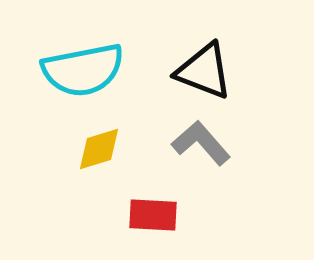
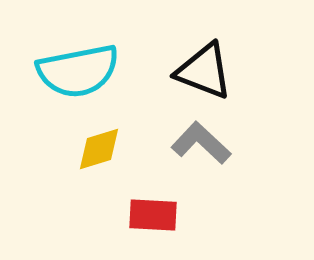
cyan semicircle: moved 5 px left, 1 px down
gray L-shape: rotated 6 degrees counterclockwise
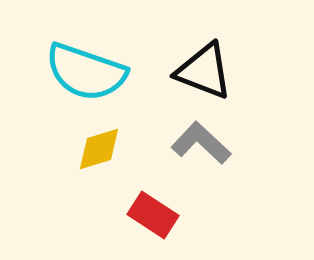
cyan semicircle: moved 8 px right, 1 px down; rotated 30 degrees clockwise
red rectangle: rotated 30 degrees clockwise
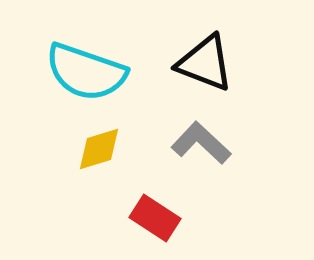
black triangle: moved 1 px right, 8 px up
red rectangle: moved 2 px right, 3 px down
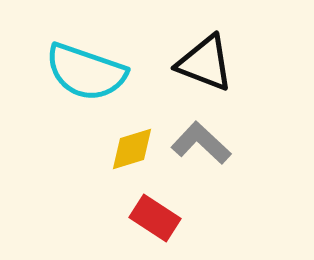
yellow diamond: moved 33 px right
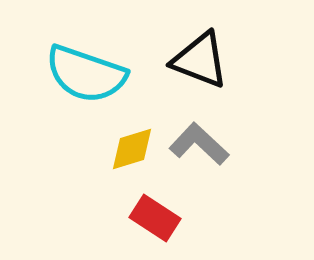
black triangle: moved 5 px left, 3 px up
cyan semicircle: moved 2 px down
gray L-shape: moved 2 px left, 1 px down
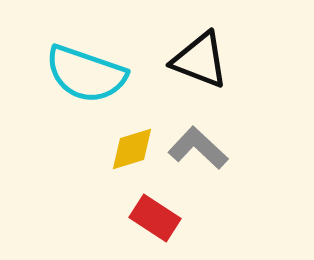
gray L-shape: moved 1 px left, 4 px down
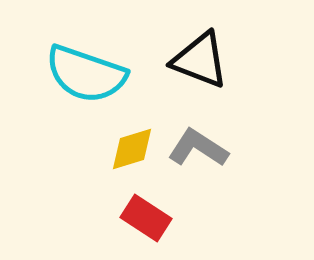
gray L-shape: rotated 10 degrees counterclockwise
red rectangle: moved 9 px left
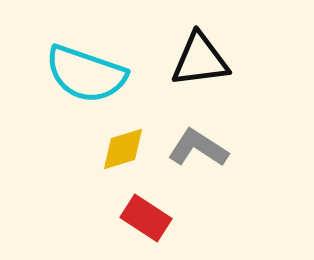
black triangle: rotated 28 degrees counterclockwise
yellow diamond: moved 9 px left
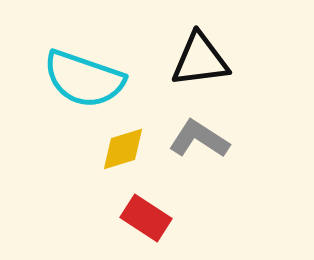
cyan semicircle: moved 2 px left, 5 px down
gray L-shape: moved 1 px right, 9 px up
